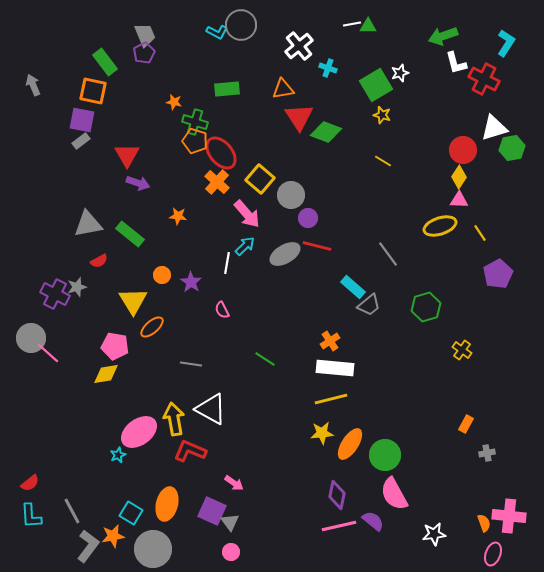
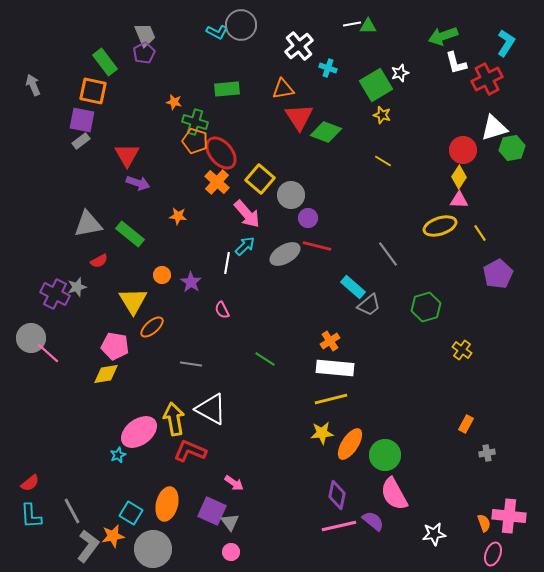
red cross at (484, 79): moved 3 px right; rotated 36 degrees clockwise
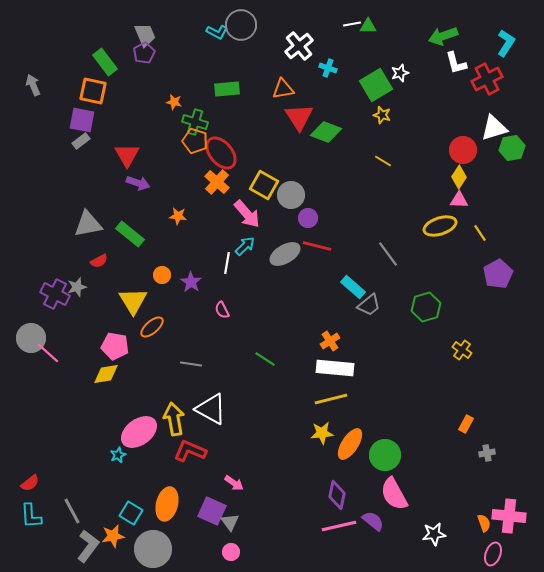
yellow square at (260, 179): moved 4 px right, 6 px down; rotated 12 degrees counterclockwise
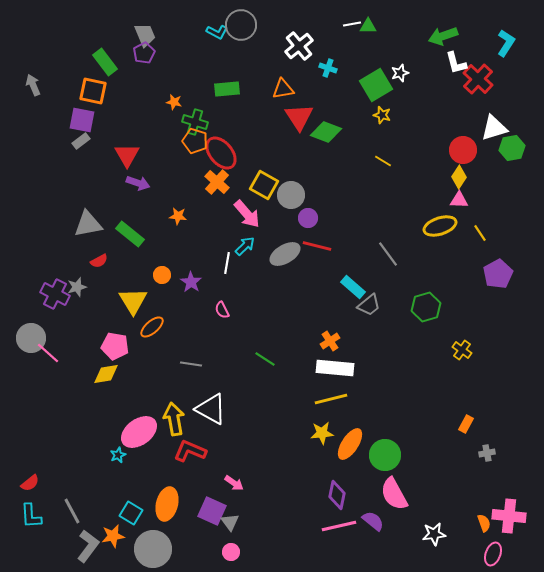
red cross at (487, 79): moved 9 px left; rotated 20 degrees counterclockwise
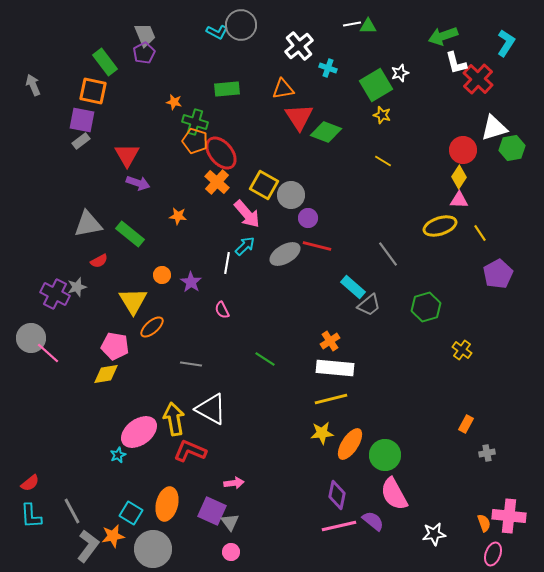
pink arrow at (234, 483): rotated 42 degrees counterclockwise
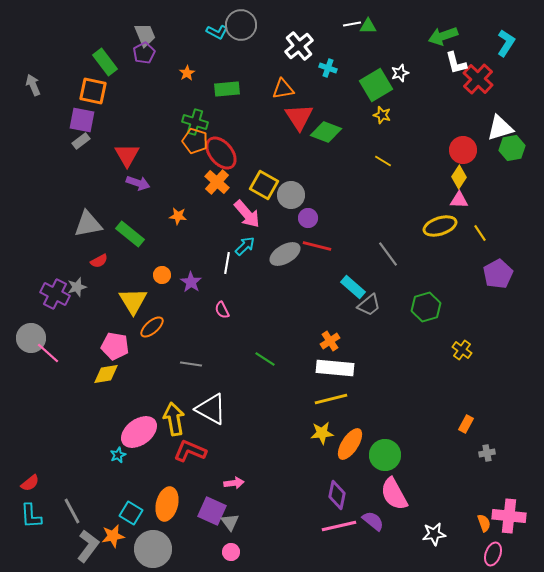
orange star at (174, 102): moved 13 px right, 29 px up; rotated 28 degrees clockwise
white triangle at (494, 128): moved 6 px right
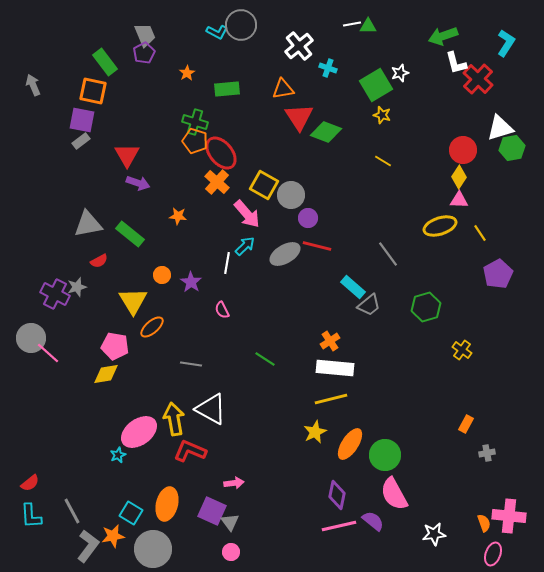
yellow star at (322, 433): moved 7 px left, 1 px up; rotated 20 degrees counterclockwise
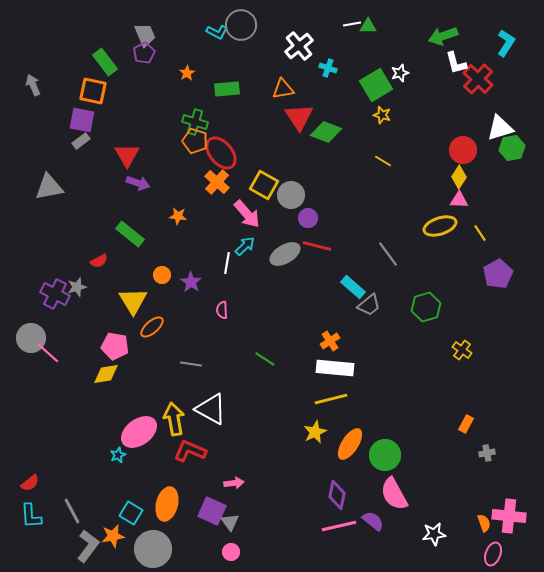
gray triangle at (88, 224): moved 39 px left, 37 px up
pink semicircle at (222, 310): rotated 24 degrees clockwise
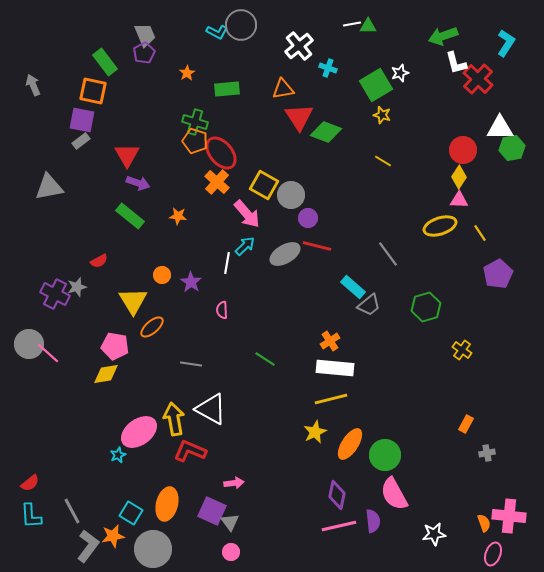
white triangle at (500, 128): rotated 16 degrees clockwise
green rectangle at (130, 234): moved 18 px up
gray circle at (31, 338): moved 2 px left, 6 px down
purple semicircle at (373, 521): rotated 45 degrees clockwise
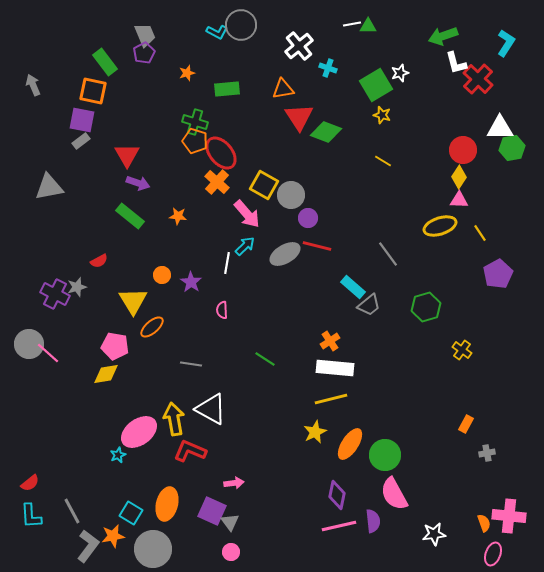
orange star at (187, 73): rotated 14 degrees clockwise
